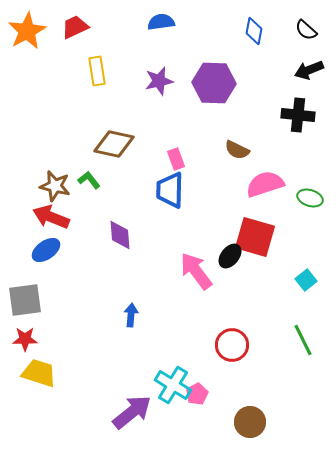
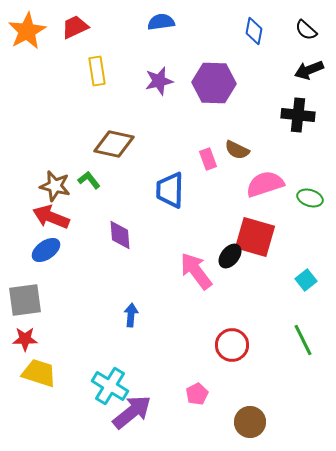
pink rectangle: moved 32 px right
cyan cross: moved 63 px left, 1 px down
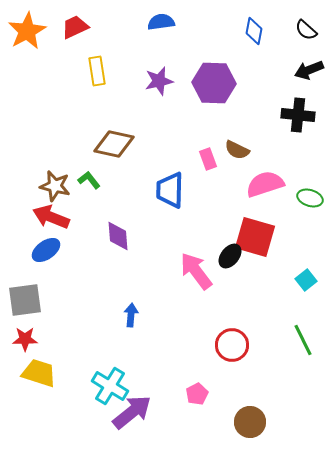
purple diamond: moved 2 px left, 1 px down
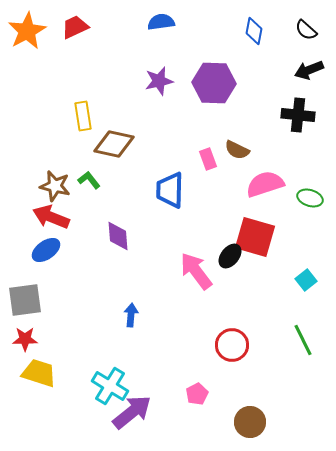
yellow rectangle: moved 14 px left, 45 px down
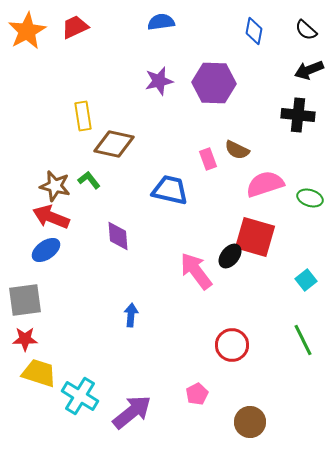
blue trapezoid: rotated 102 degrees clockwise
cyan cross: moved 30 px left, 10 px down
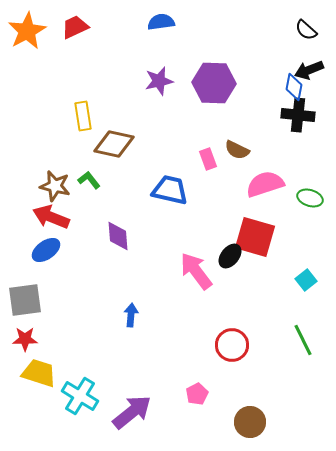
blue diamond: moved 40 px right, 56 px down
